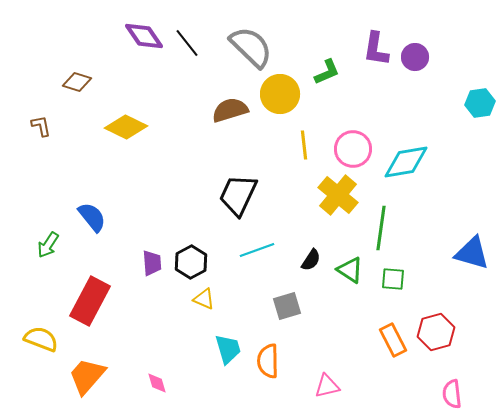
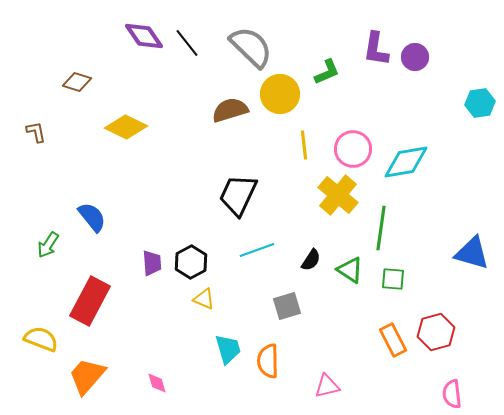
brown L-shape: moved 5 px left, 6 px down
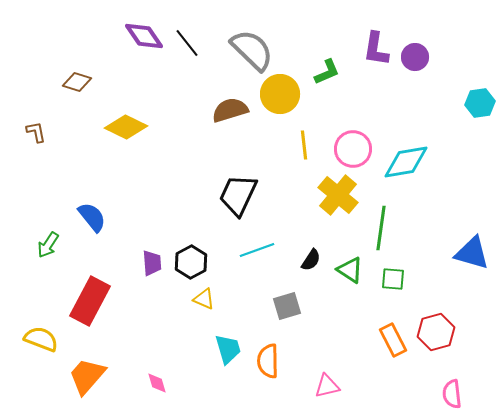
gray semicircle: moved 1 px right, 3 px down
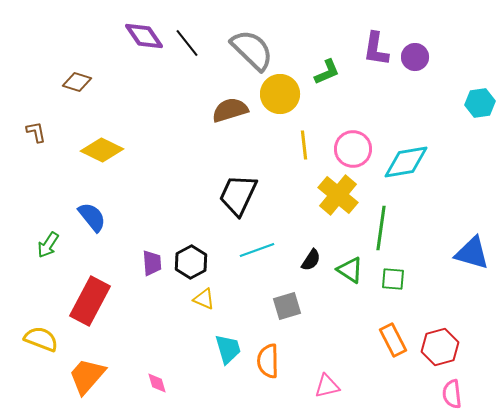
yellow diamond: moved 24 px left, 23 px down
red hexagon: moved 4 px right, 15 px down
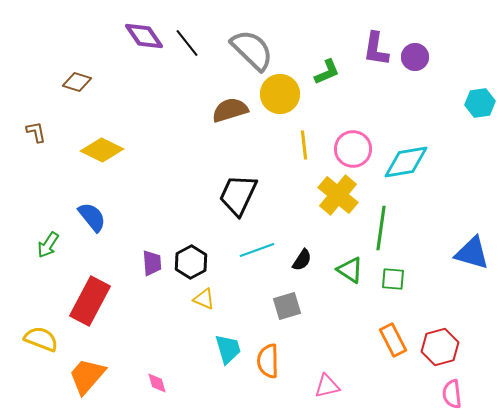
black semicircle: moved 9 px left
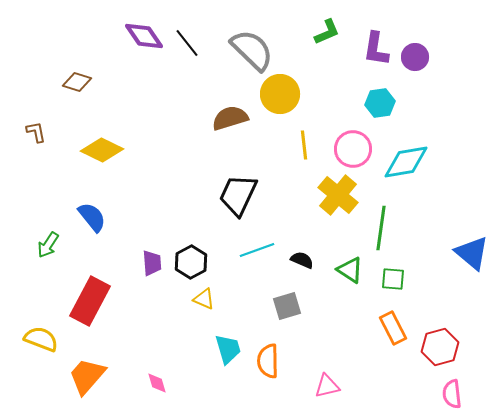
green L-shape: moved 40 px up
cyan hexagon: moved 100 px left
brown semicircle: moved 8 px down
blue triangle: rotated 24 degrees clockwise
black semicircle: rotated 100 degrees counterclockwise
orange rectangle: moved 12 px up
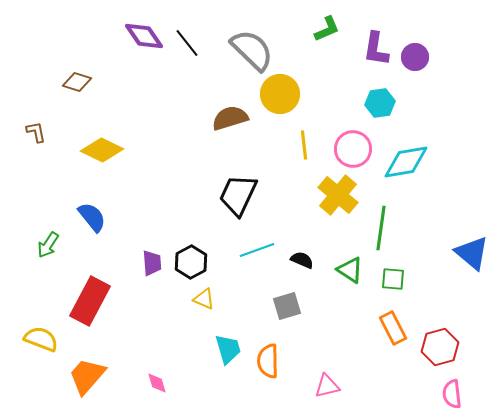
green L-shape: moved 3 px up
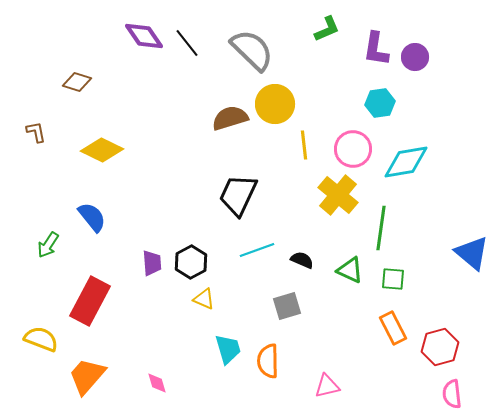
yellow circle: moved 5 px left, 10 px down
green triangle: rotated 8 degrees counterclockwise
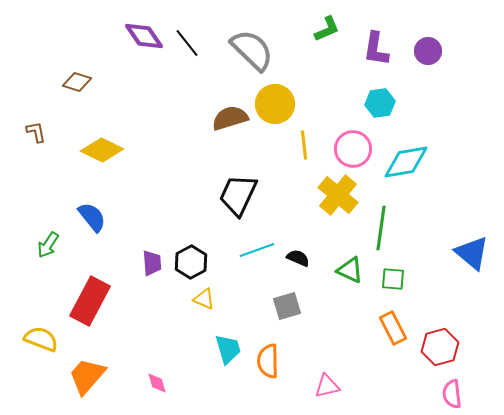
purple circle: moved 13 px right, 6 px up
black semicircle: moved 4 px left, 2 px up
